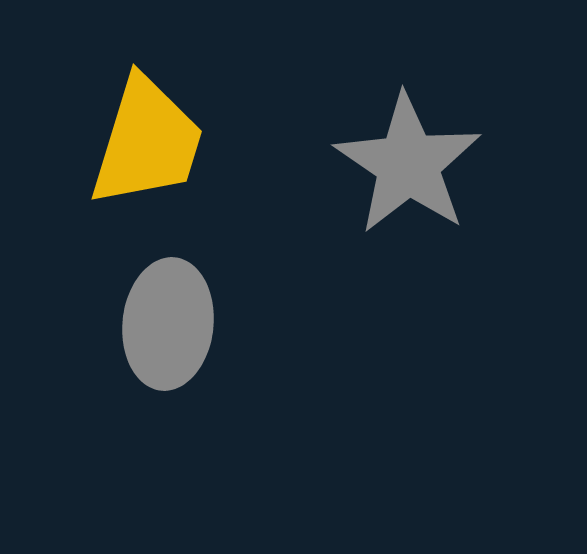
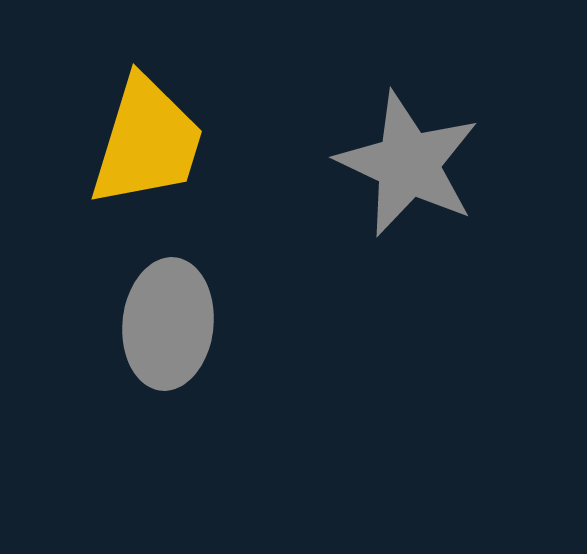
gray star: rotated 9 degrees counterclockwise
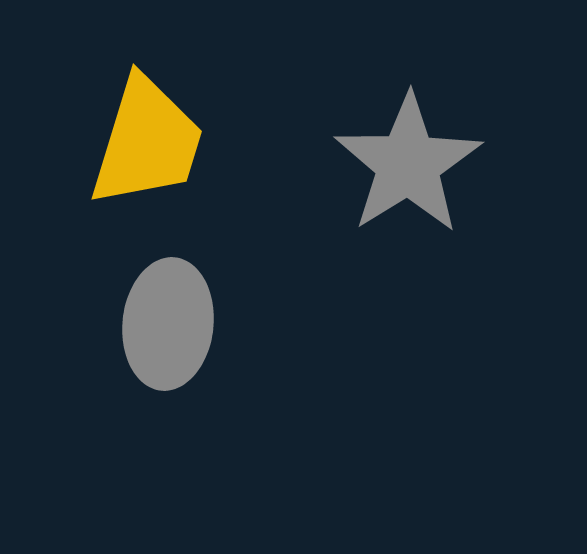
gray star: rotated 15 degrees clockwise
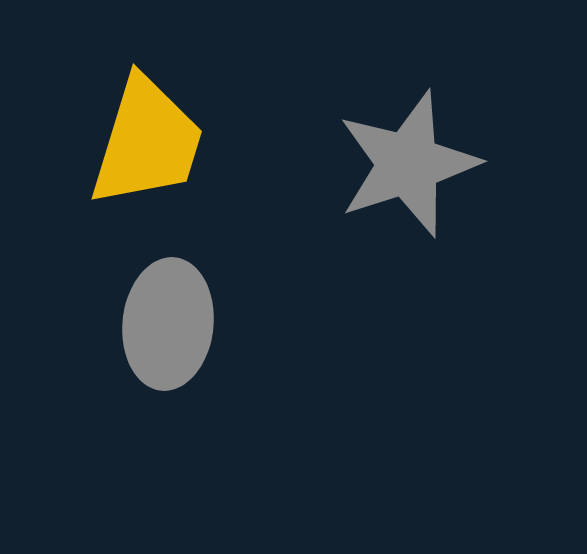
gray star: rotated 14 degrees clockwise
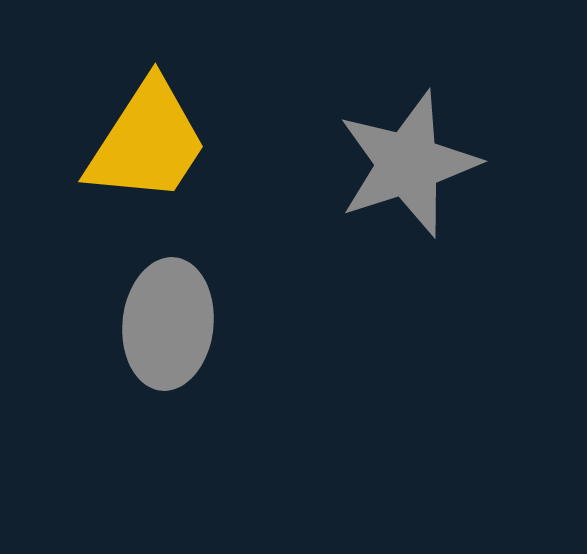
yellow trapezoid: rotated 16 degrees clockwise
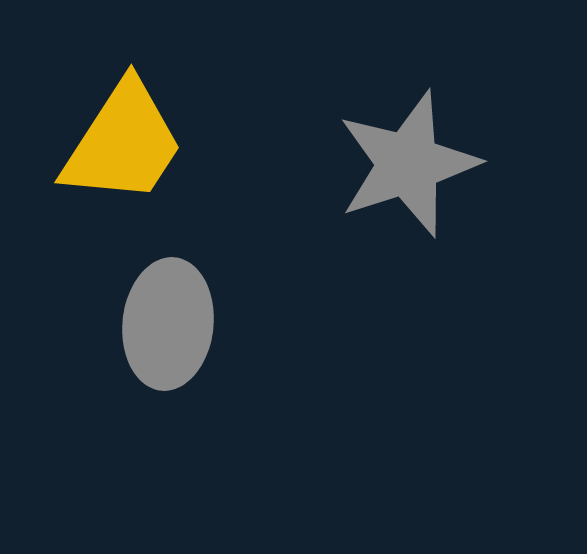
yellow trapezoid: moved 24 px left, 1 px down
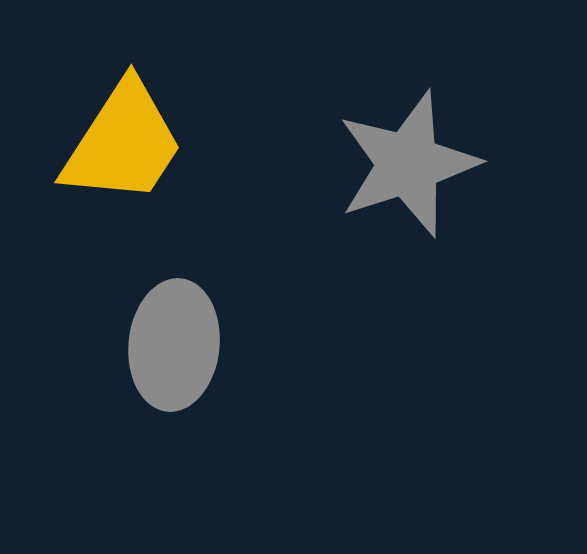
gray ellipse: moved 6 px right, 21 px down
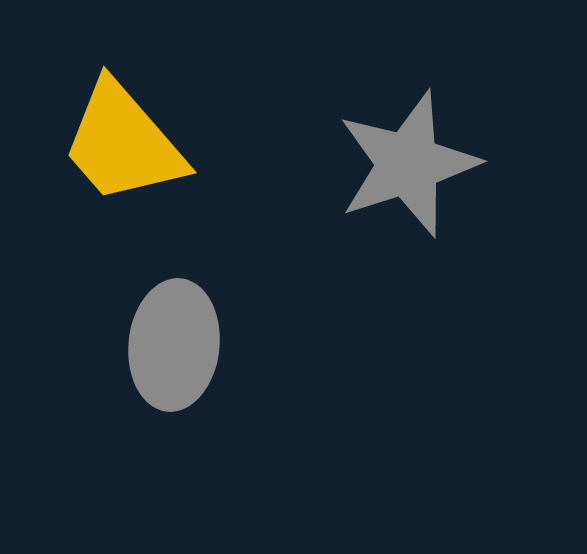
yellow trapezoid: rotated 106 degrees clockwise
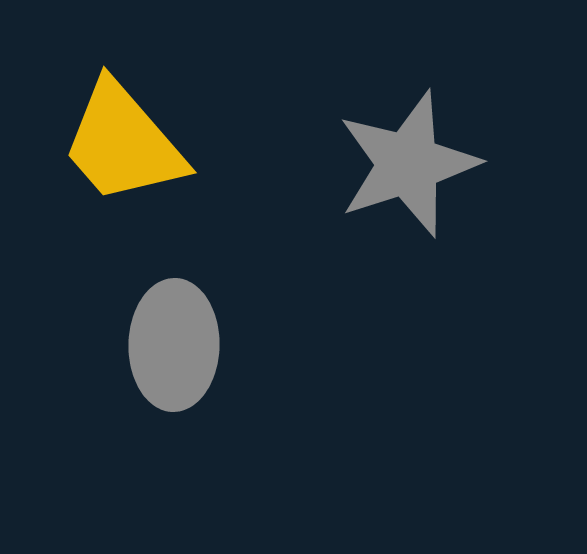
gray ellipse: rotated 5 degrees counterclockwise
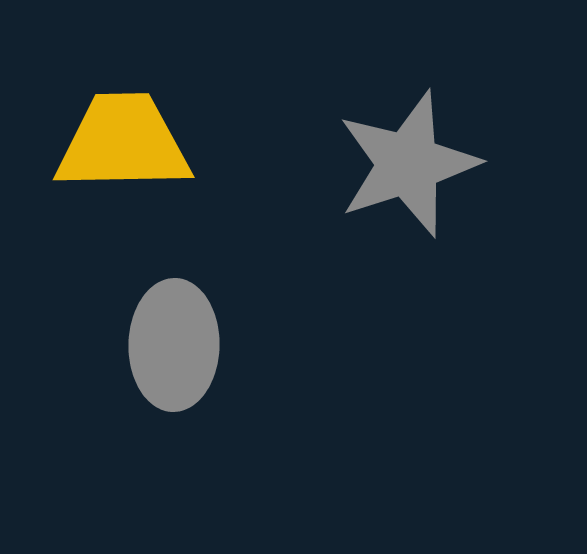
yellow trapezoid: rotated 130 degrees clockwise
